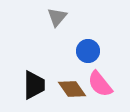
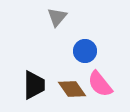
blue circle: moved 3 px left
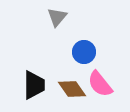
blue circle: moved 1 px left, 1 px down
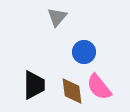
pink semicircle: moved 1 px left, 3 px down
brown diamond: moved 2 px down; rotated 28 degrees clockwise
